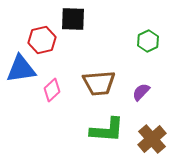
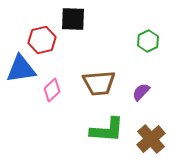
brown cross: moved 1 px left
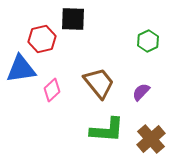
red hexagon: moved 1 px up
brown trapezoid: rotated 124 degrees counterclockwise
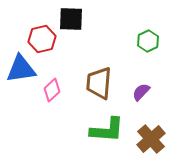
black square: moved 2 px left
brown trapezoid: rotated 136 degrees counterclockwise
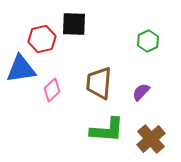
black square: moved 3 px right, 5 px down
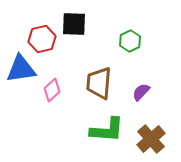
green hexagon: moved 18 px left
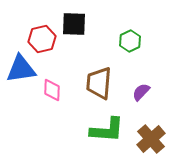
pink diamond: rotated 45 degrees counterclockwise
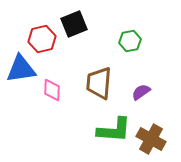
black square: rotated 24 degrees counterclockwise
green hexagon: rotated 15 degrees clockwise
purple semicircle: rotated 12 degrees clockwise
green L-shape: moved 7 px right
brown cross: rotated 20 degrees counterclockwise
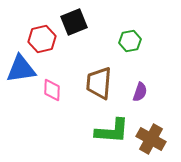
black square: moved 2 px up
purple semicircle: moved 1 px left; rotated 144 degrees clockwise
green L-shape: moved 2 px left, 1 px down
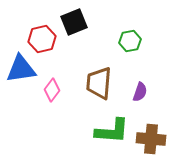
pink diamond: rotated 35 degrees clockwise
brown cross: rotated 24 degrees counterclockwise
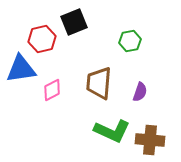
pink diamond: rotated 25 degrees clockwise
green L-shape: rotated 21 degrees clockwise
brown cross: moved 1 px left, 1 px down
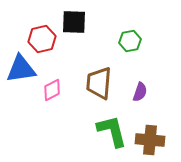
black square: rotated 24 degrees clockwise
green L-shape: rotated 129 degrees counterclockwise
